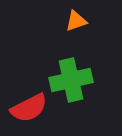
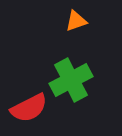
green cross: rotated 15 degrees counterclockwise
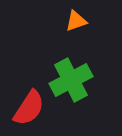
red semicircle: rotated 30 degrees counterclockwise
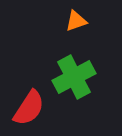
green cross: moved 3 px right, 3 px up
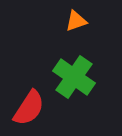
green cross: rotated 27 degrees counterclockwise
